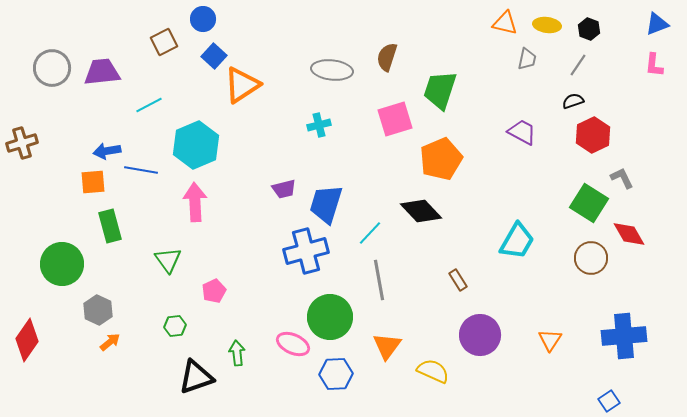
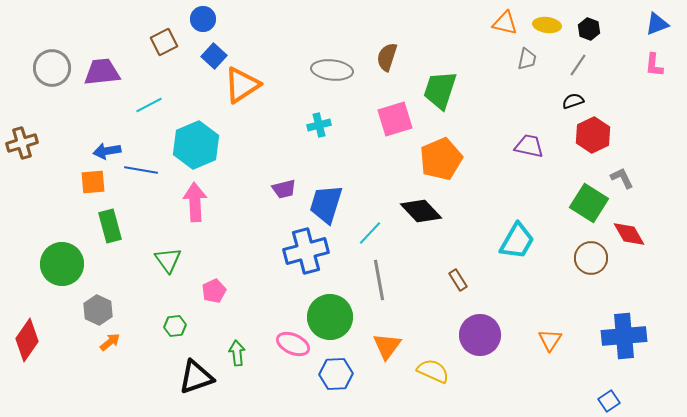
purple trapezoid at (522, 132): moved 7 px right, 14 px down; rotated 16 degrees counterclockwise
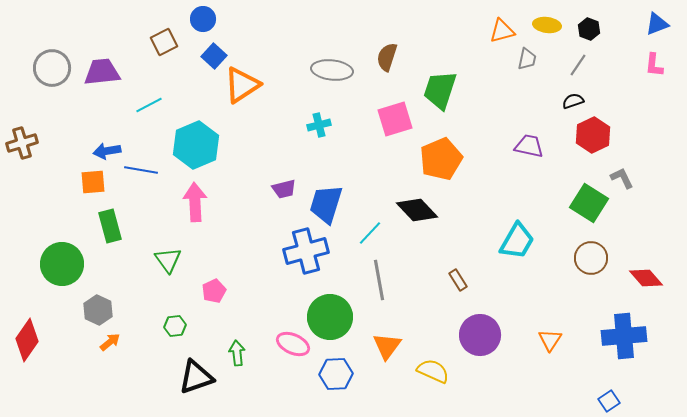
orange triangle at (505, 23): moved 3 px left, 8 px down; rotated 28 degrees counterclockwise
black diamond at (421, 211): moved 4 px left, 1 px up
red diamond at (629, 234): moved 17 px right, 44 px down; rotated 12 degrees counterclockwise
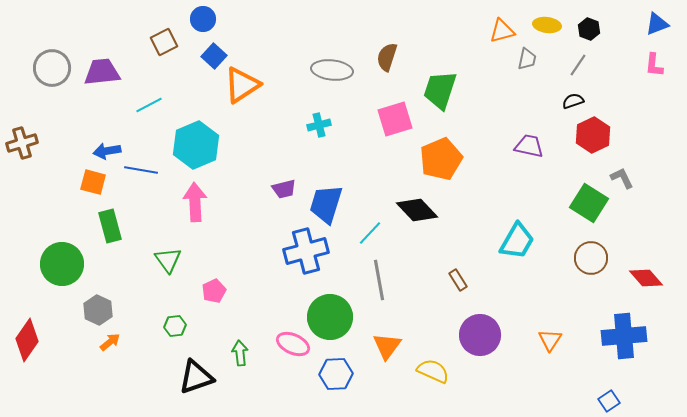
orange square at (93, 182): rotated 20 degrees clockwise
green arrow at (237, 353): moved 3 px right
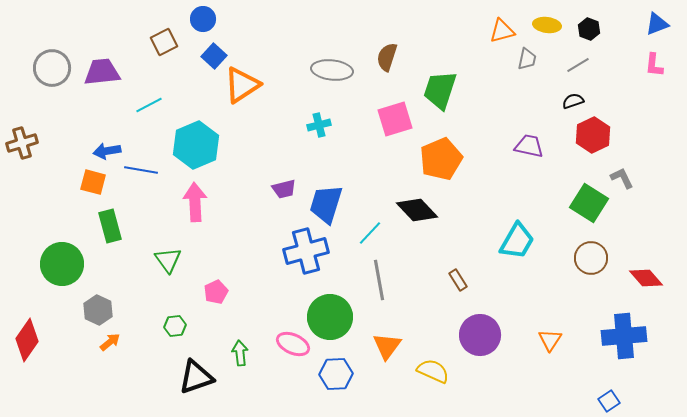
gray line at (578, 65): rotated 25 degrees clockwise
pink pentagon at (214, 291): moved 2 px right, 1 px down
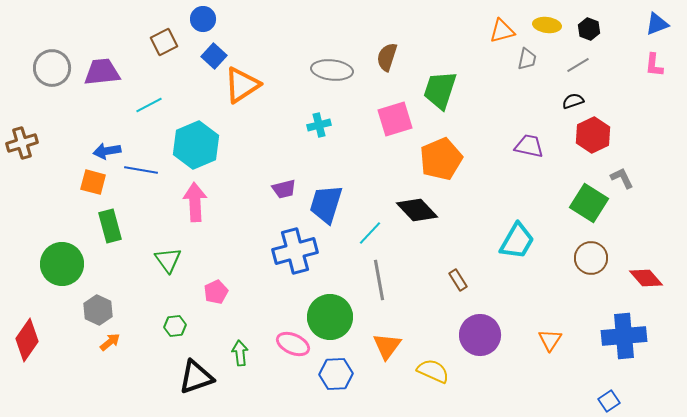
blue cross at (306, 251): moved 11 px left
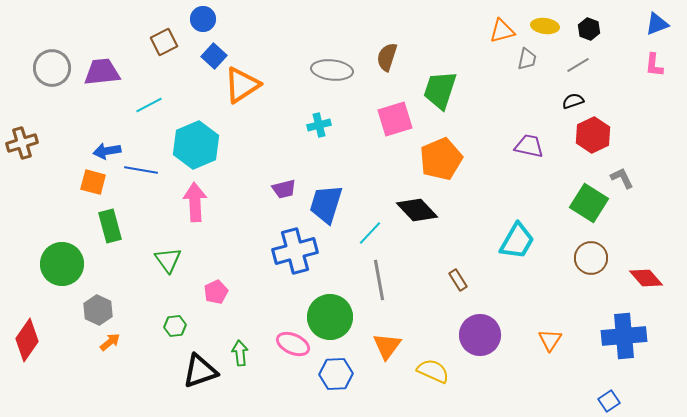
yellow ellipse at (547, 25): moved 2 px left, 1 px down
black triangle at (196, 377): moved 4 px right, 6 px up
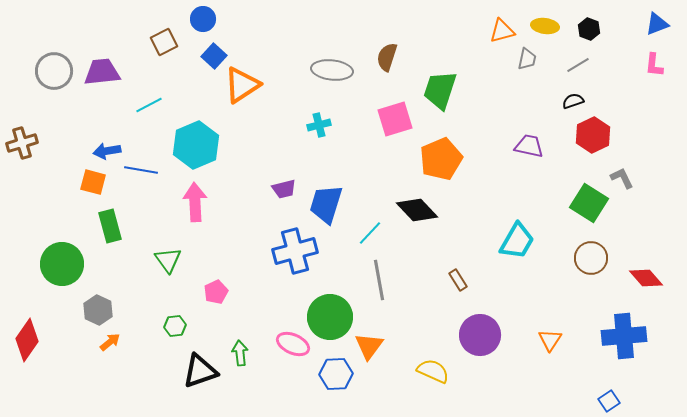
gray circle at (52, 68): moved 2 px right, 3 px down
orange triangle at (387, 346): moved 18 px left
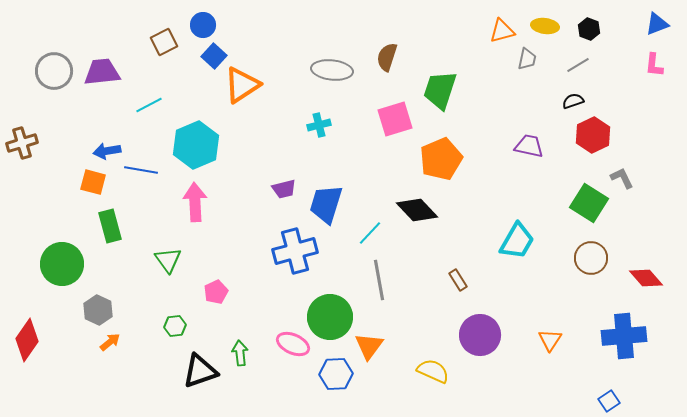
blue circle at (203, 19): moved 6 px down
